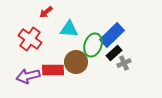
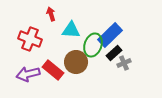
red arrow: moved 5 px right, 2 px down; rotated 112 degrees clockwise
cyan triangle: moved 2 px right, 1 px down
blue rectangle: moved 2 px left
red cross: rotated 15 degrees counterclockwise
red rectangle: rotated 40 degrees clockwise
purple arrow: moved 2 px up
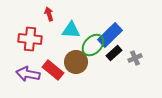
red arrow: moved 2 px left
red cross: rotated 15 degrees counterclockwise
green ellipse: rotated 25 degrees clockwise
gray cross: moved 11 px right, 5 px up
purple arrow: rotated 25 degrees clockwise
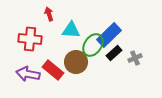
blue rectangle: moved 1 px left
green ellipse: rotated 10 degrees counterclockwise
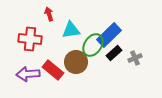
cyan triangle: rotated 12 degrees counterclockwise
purple arrow: rotated 15 degrees counterclockwise
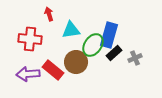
blue rectangle: rotated 30 degrees counterclockwise
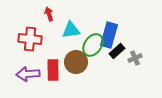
black rectangle: moved 3 px right, 2 px up
red rectangle: rotated 50 degrees clockwise
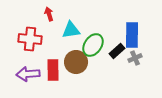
blue rectangle: moved 23 px right; rotated 15 degrees counterclockwise
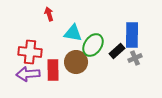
cyan triangle: moved 2 px right, 3 px down; rotated 18 degrees clockwise
red cross: moved 13 px down
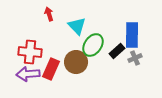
cyan triangle: moved 4 px right, 7 px up; rotated 36 degrees clockwise
red rectangle: moved 2 px left, 1 px up; rotated 25 degrees clockwise
